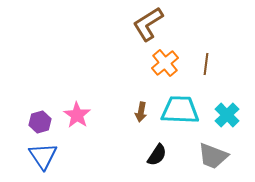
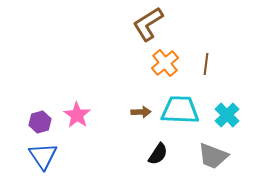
brown arrow: rotated 102 degrees counterclockwise
black semicircle: moved 1 px right, 1 px up
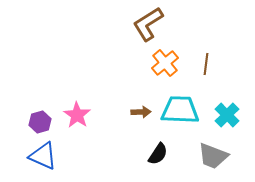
blue triangle: rotated 32 degrees counterclockwise
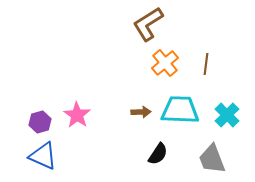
gray trapezoid: moved 1 px left, 3 px down; rotated 48 degrees clockwise
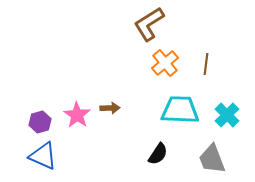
brown L-shape: moved 1 px right
brown arrow: moved 31 px left, 4 px up
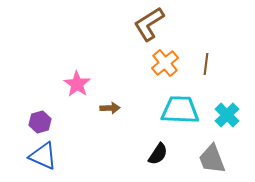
pink star: moved 31 px up
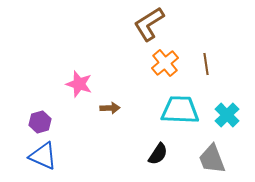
brown line: rotated 15 degrees counterclockwise
pink star: moved 2 px right; rotated 16 degrees counterclockwise
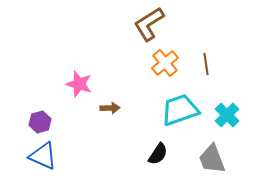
cyan trapezoid: rotated 21 degrees counterclockwise
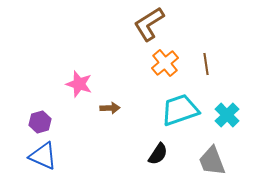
gray trapezoid: moved 2 px down
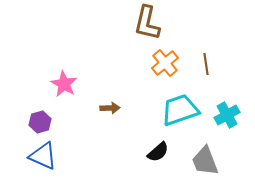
brown L-shape: moved 2 px left, 1 px up; rotated 45 degrees counterclockwise
pink star: moved 15 px left; rotated 12 degrees clockwise
cyan cross: rotated 15 degrees clockwise
black semicircle: moved 2 px up; rotated 15 degrees clockwise
gray trapezoid: moved 7 px left
